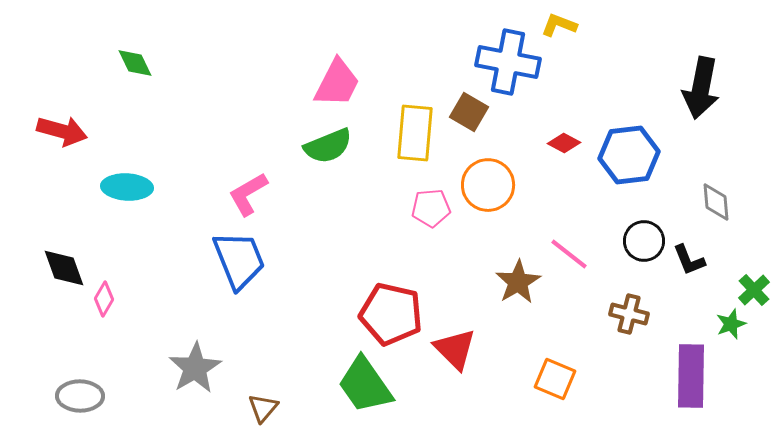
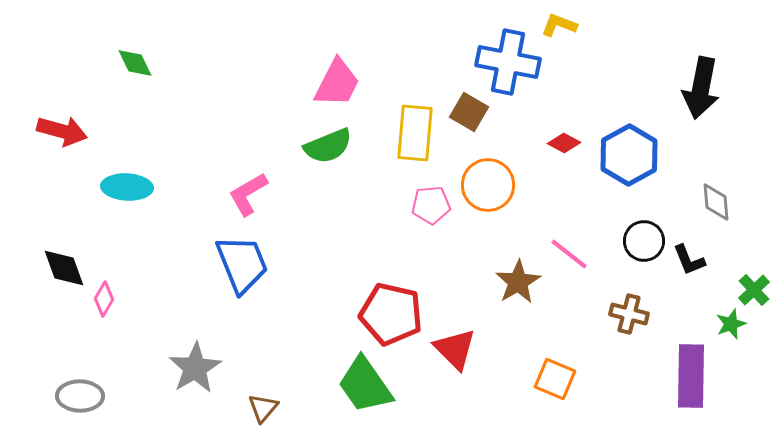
blue hexagon: rotated 22 degrees counterclockwise
pink pentagon: moved 3 px up
blue trapezoid: moved 3 px right, 4 px down
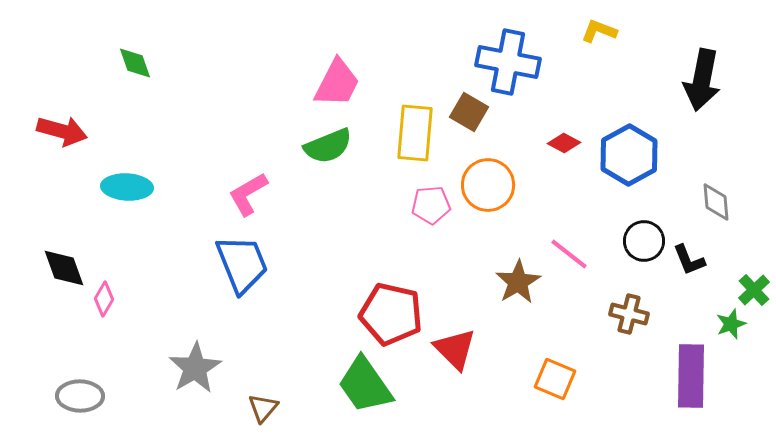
yellow L-shape: moved 40 px right, 6 px down
green diamond: rotated 6 degrees clockwise
black arrow: moved 1 px right, 8 px up
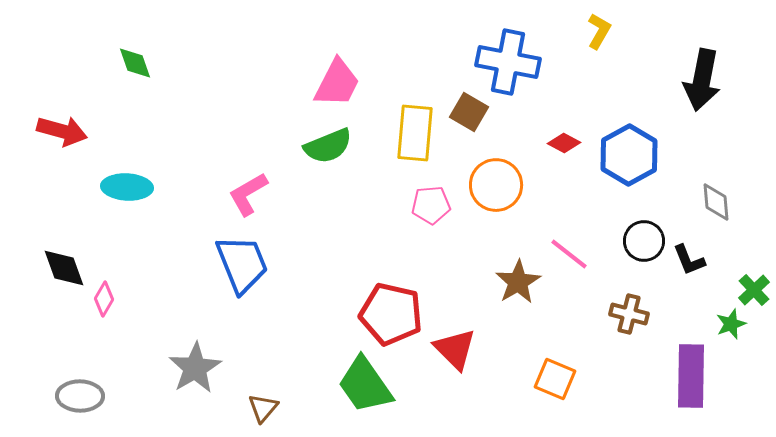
yellow L-shape: rotated 99 degrees clockwise
orange circle: moved 8 px right
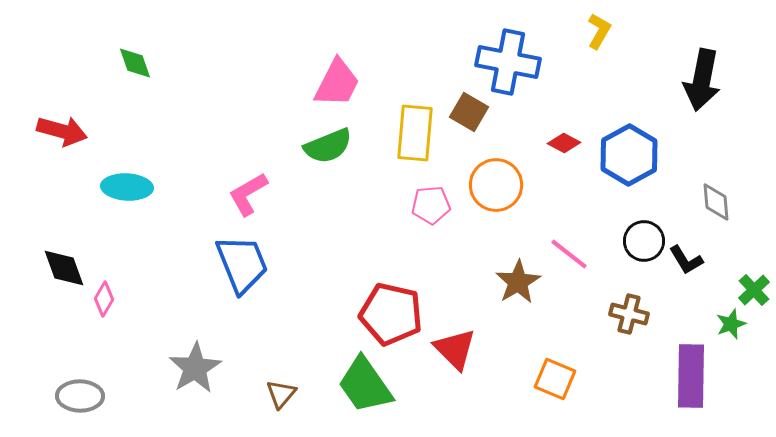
black L-shape: moved 3 px left; rotated 9 degrees counterclockwise
brown triangle: moved 18 px right, 14 px up
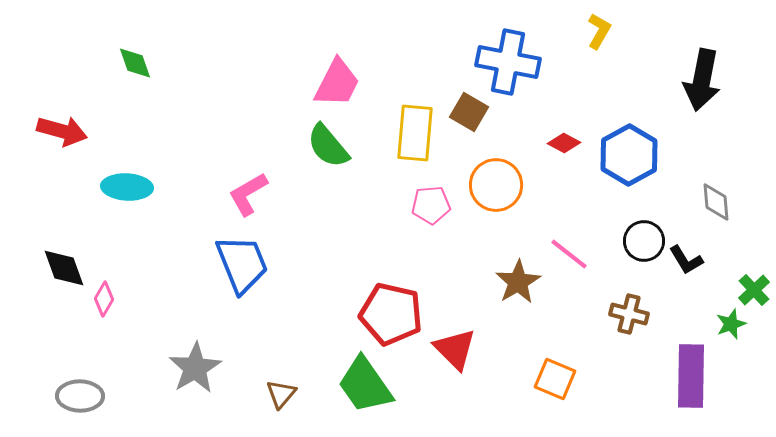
green semicircle: rotated 72 degrees clockwise
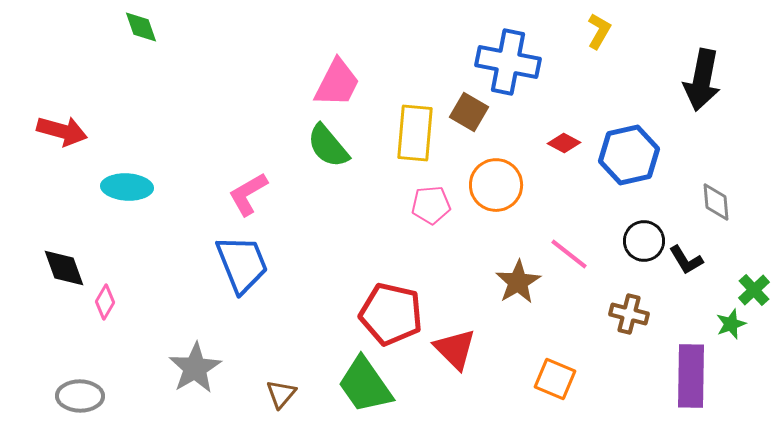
green diamond: moved 6 px right, 36 px up
blue hexagon: rotated 16 degrees clockwise
pink diamond: moved 1 px right, 3 px down
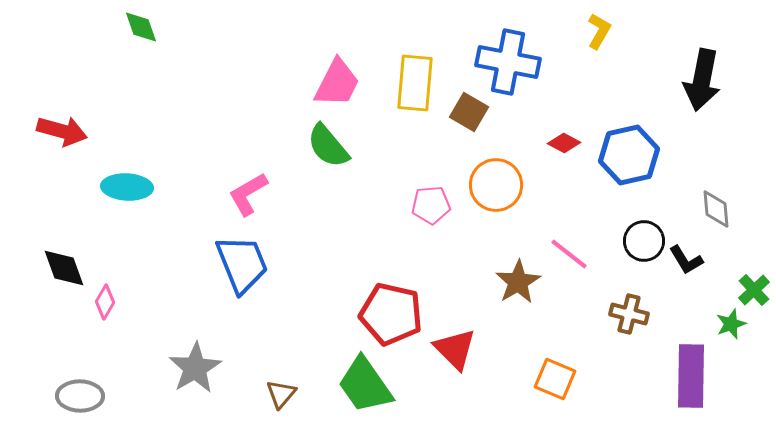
yellow rectangle: moved 50 px up
gray diamond: moved 7 px down
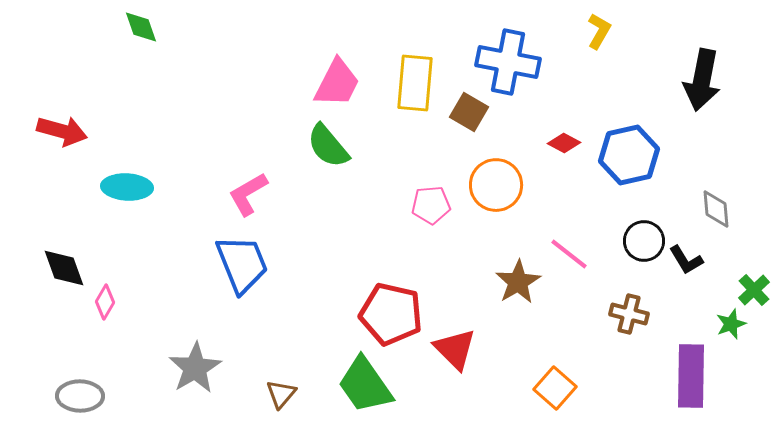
orange square: moved 9 px down; rotated 18 degrees clockwise
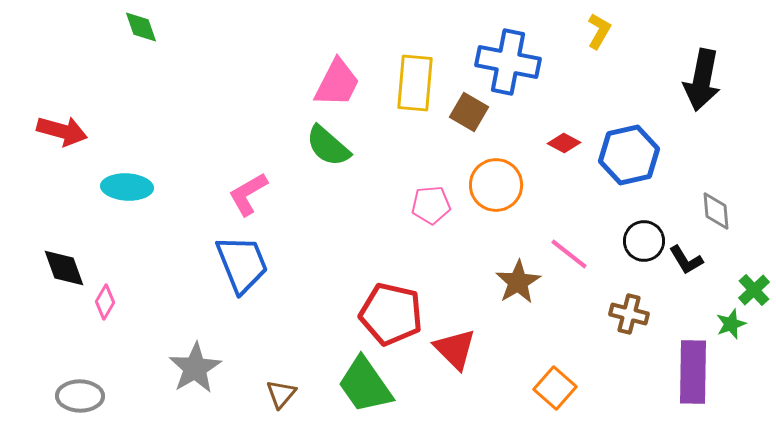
green semicircle: rotated 9 degrees counterclockwise
gray diamond: moved 2 px down
purple rectangle: moved 2 px right, 4 px up
